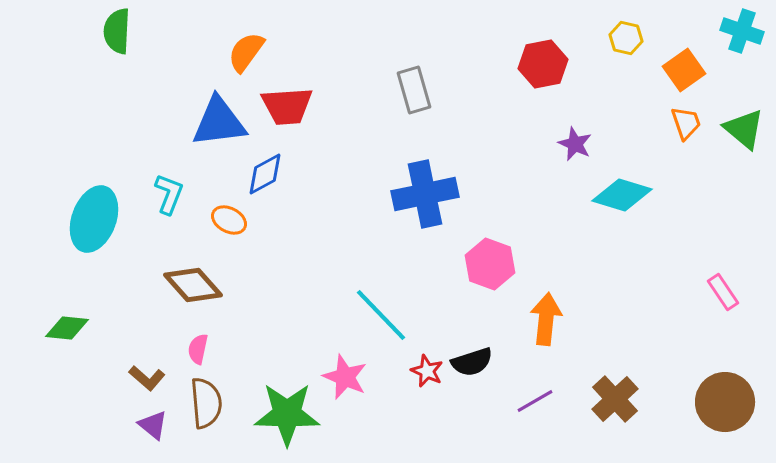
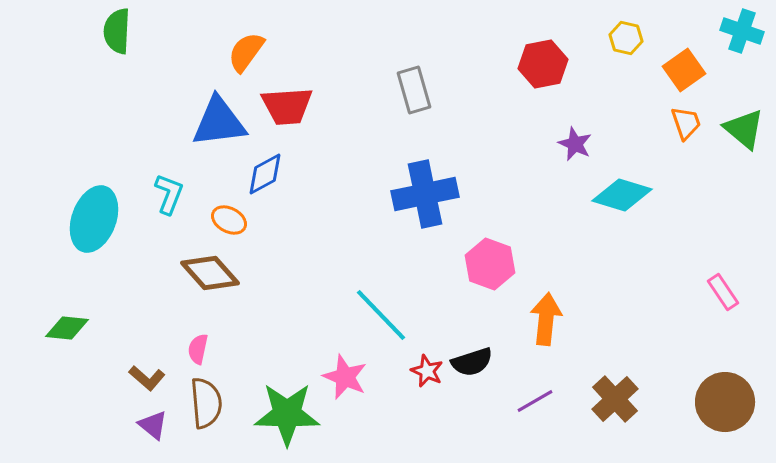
brown diamond: moved 17 px right, 12 px up
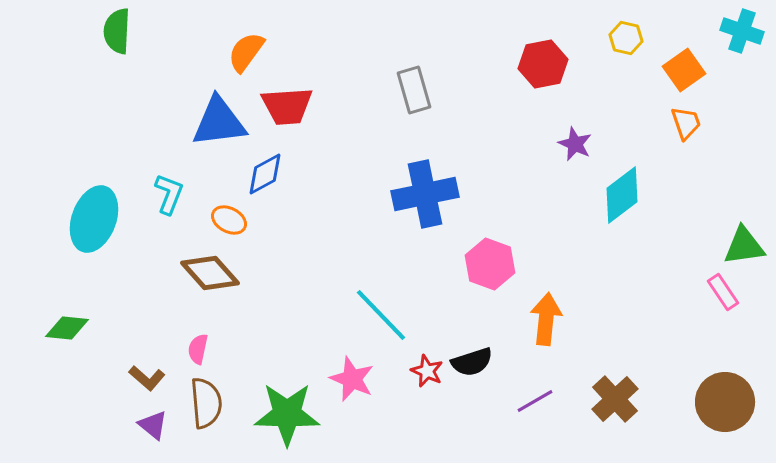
green triangle: moved 117 px down; rotated 48 degrees counterclockwise
cyan diamond: rotated 54 degrees counterclockwise
pink star: moved 7 px right, 2 px down
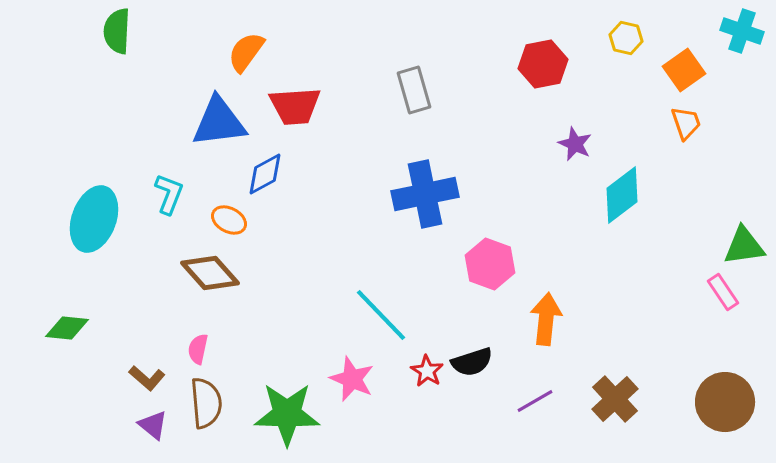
red trapezoid: moved 8 px right
red star: rotated 8 degrees clockwise
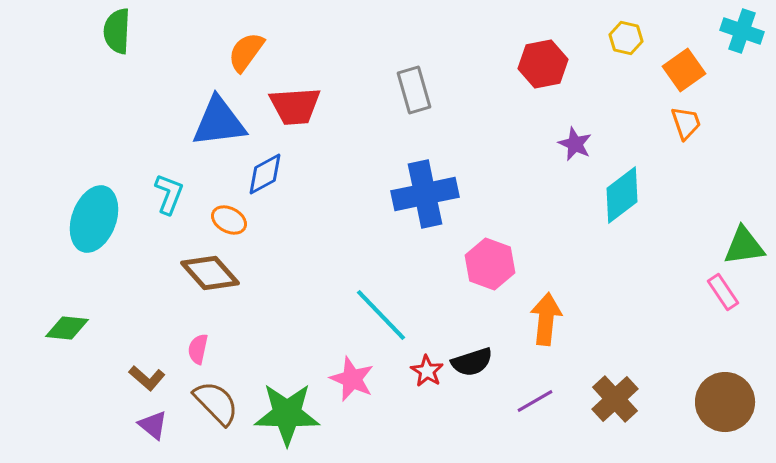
brown semicircle: moved 10 px right; rotated 39 degrees counterclockwise
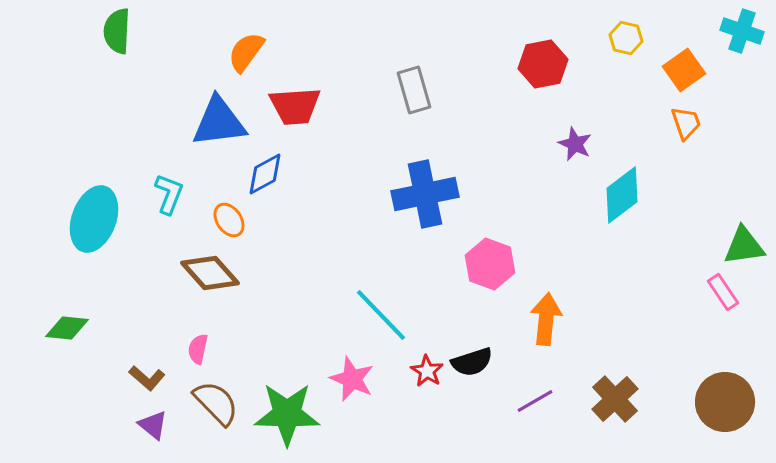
orange ellipse: rotated 28 degrees clockwise
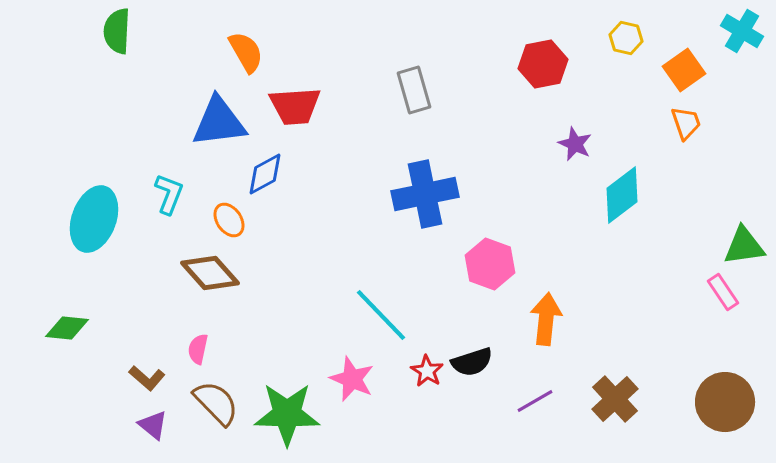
cyan cross: rotated 12 degrees clockwise
orange semicircle: rotated 114 degrees clockwise
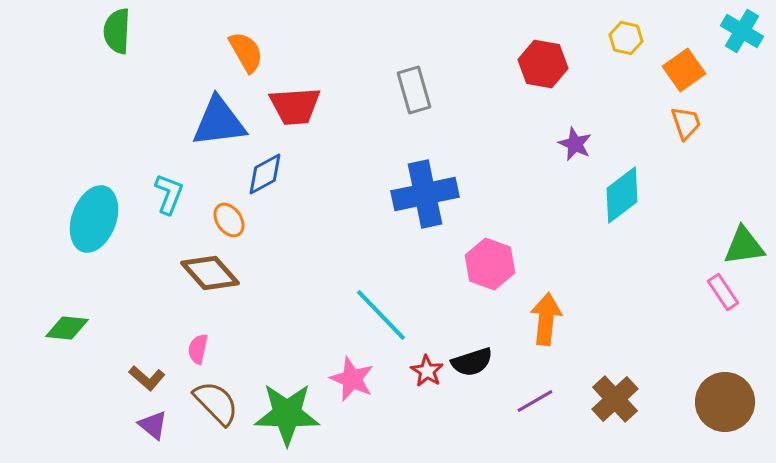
red hexagon: rotated 21 degrees clockwise
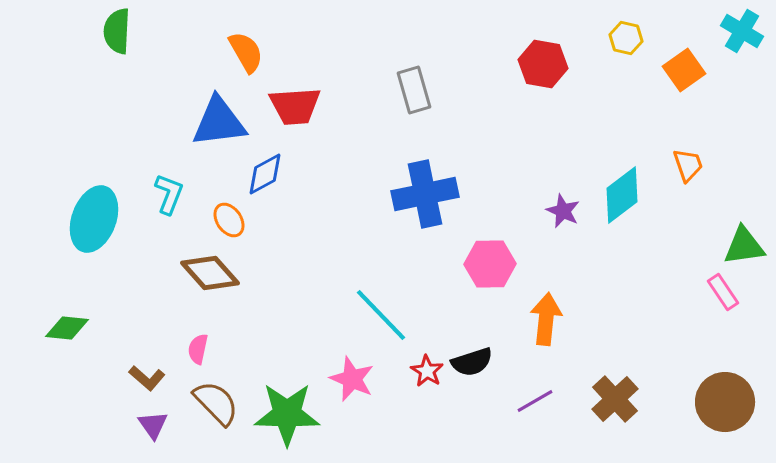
orange trapezoid: moved 2 px right, 42 px down
purple star: moved 12 px left, 67 px down
pink hexagon: rotated 21 degrees counterclockwise
purple triangle: rotated 16 degrees clockwise
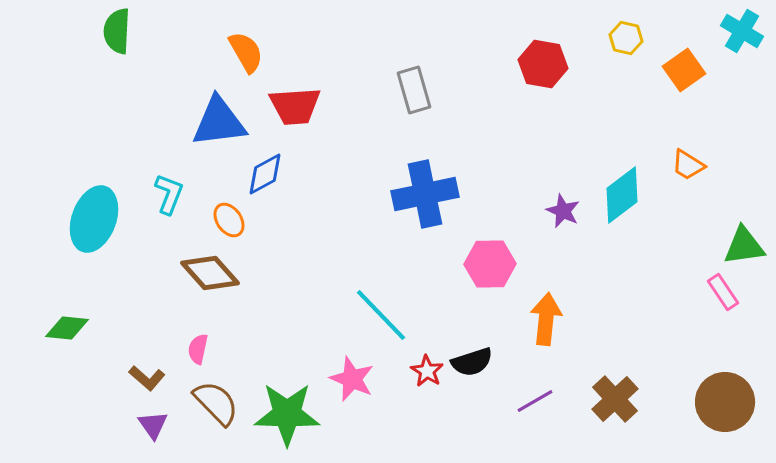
orange trapezoid: rotated 141 degrees clockwise
